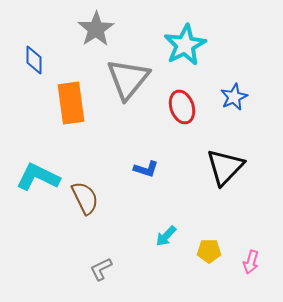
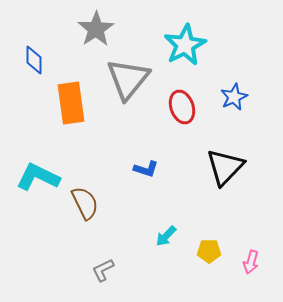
brown semicircle: moved 5 px down
gray L-shape: moved 2 px right, 1 px down
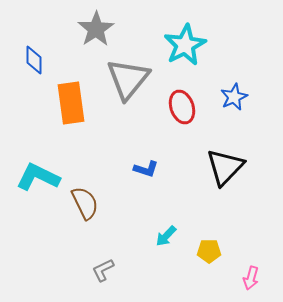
pink arrow: moved 16 px down
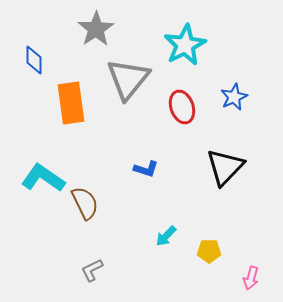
cyan L-shape: moved 5 px right, 1 px down; rotated 9 degrees clockwise
gray L-shape: moved 11 px left
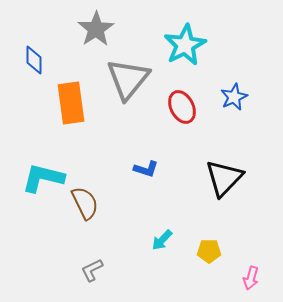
red ellipse: rotated 8 degrees counterclockwise
black triangle: moved 1 px left, 11 px down
cyan L-shape: rotated 21 degrees counterclockwise
cyan arrow: moved 4 px left, 4 px down
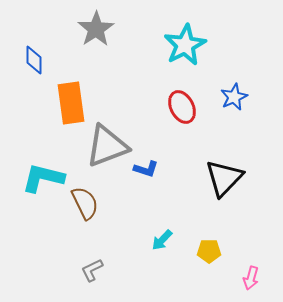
gray triangle: moved 21 px left, 67 px down; rotated 30 degrees clockwise
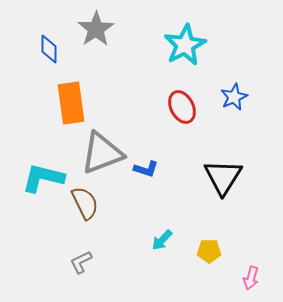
blue diamond: moved 15 px right, 11 px up
gray triangle: moved 5 px left, 7 px down
black triangle: moved 1 px left, 1 px up; rotated 12 degrees counterclockwise
gray L-shape: moved 11 px left, 8 px up
